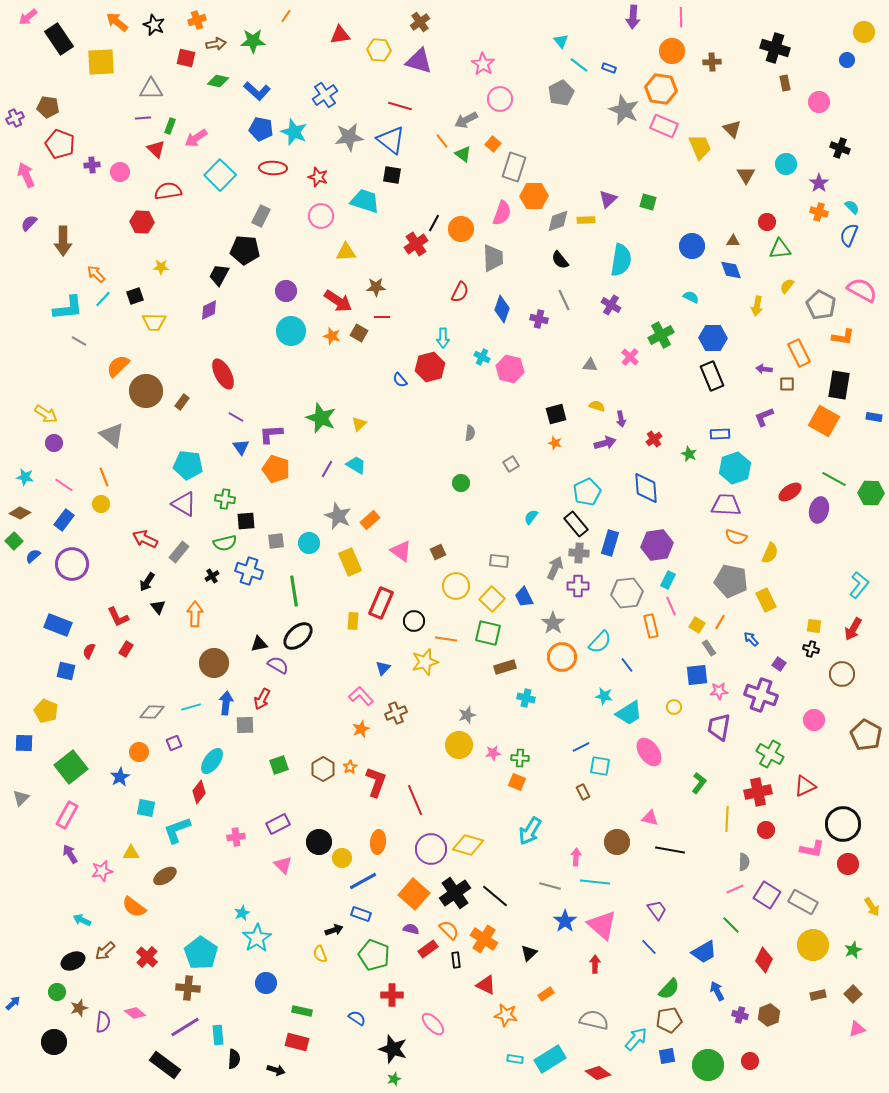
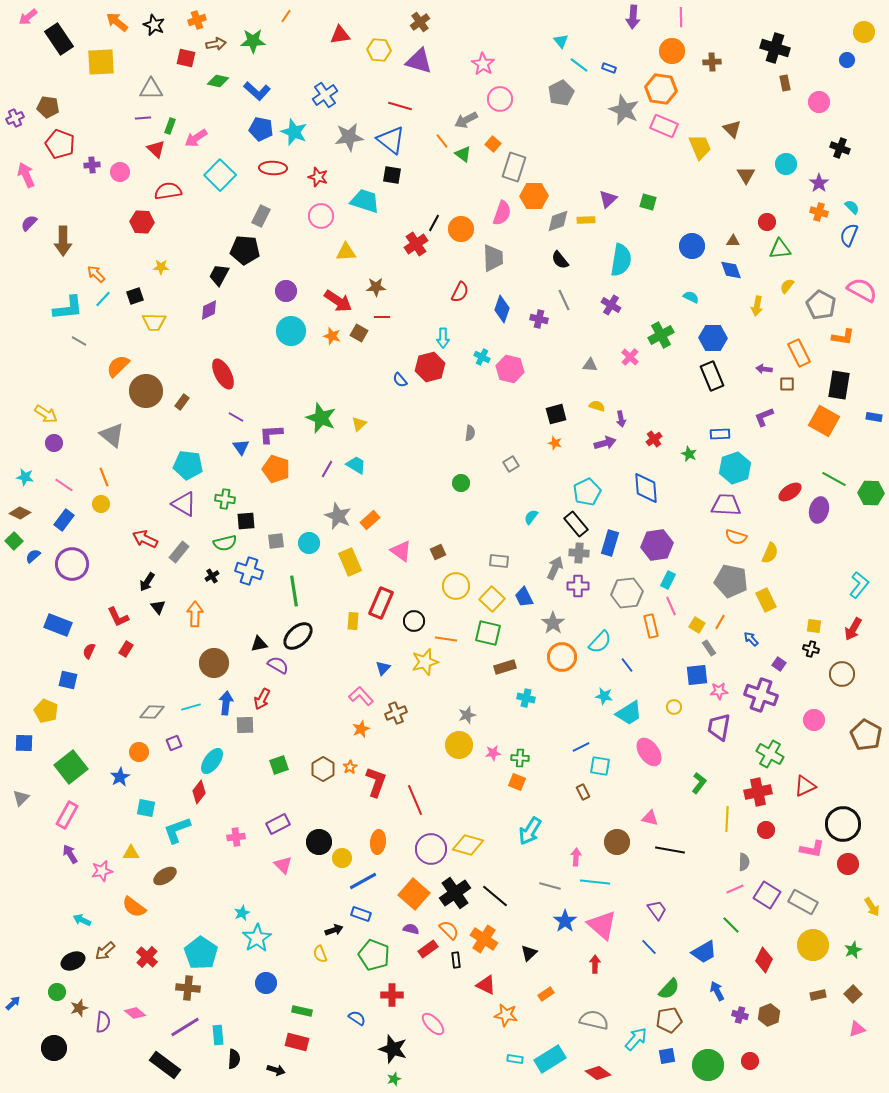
blue square at (66, 671): moved 2 px right, 9 px down
black circle at (54, 1042): moved 6 px down
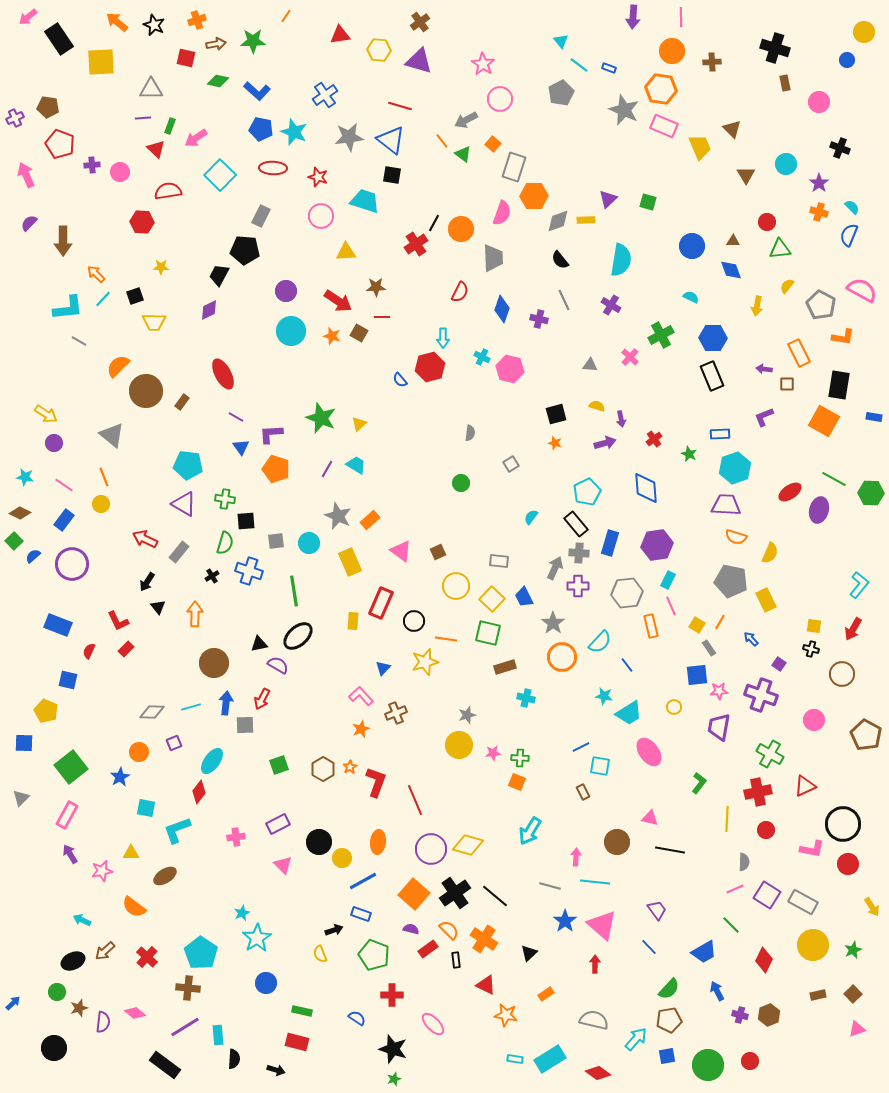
green semicircle at (225, 543): rotated 60 degrees counterclockwise
red L-shape at (118, 617): moved 4 px down
red rectangle at (126, 649): rotated 14 degrees clockwise
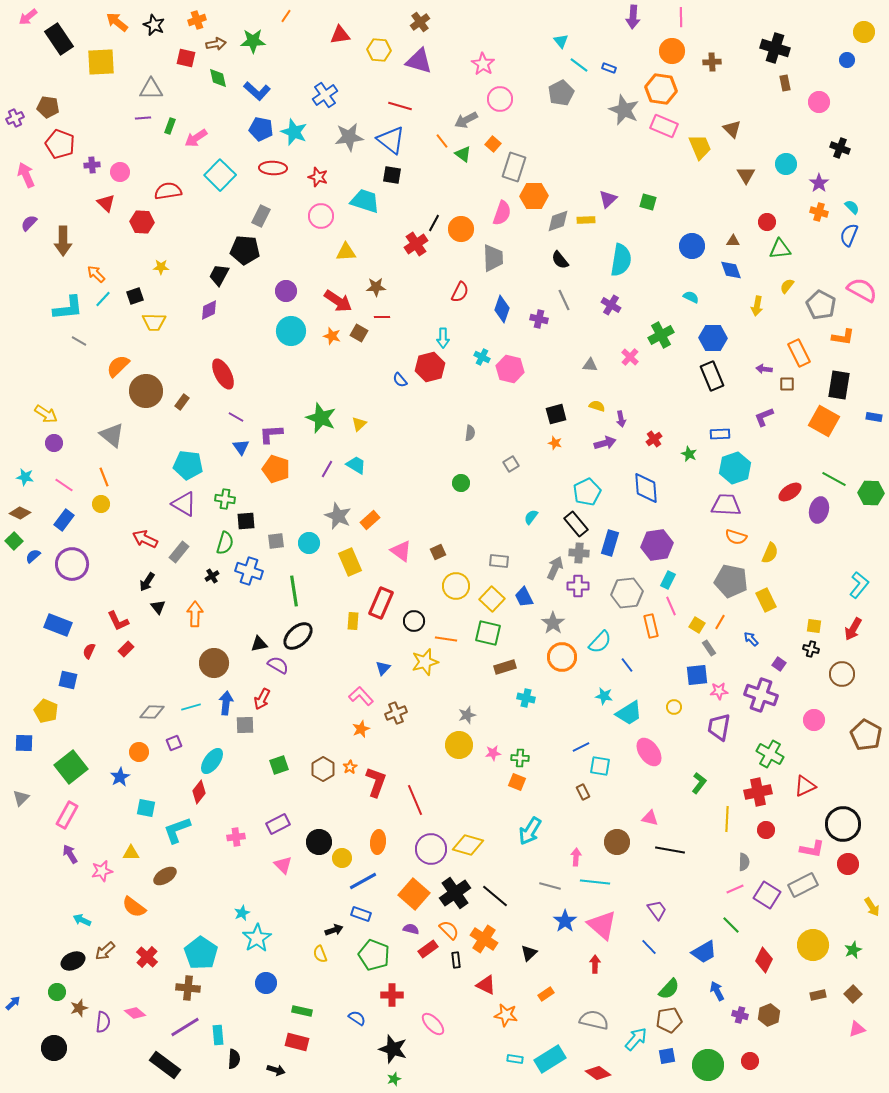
green diamond at (218, 81): moved 3 px up; rotated 65 degrees clockwise
red triangle at (156, 149): moved 50 px left, 54 px down
gray rectangle at (803, 902): moved 17 px up; rotated 56 degrees counterclockwise
